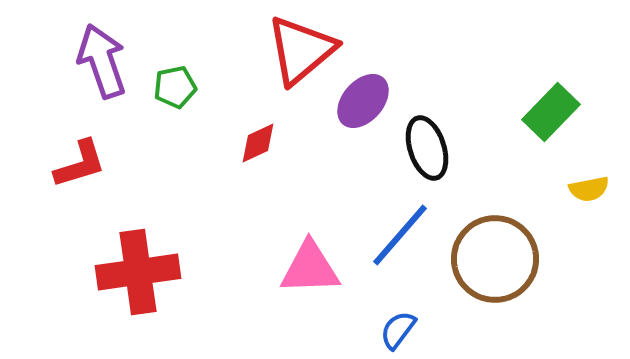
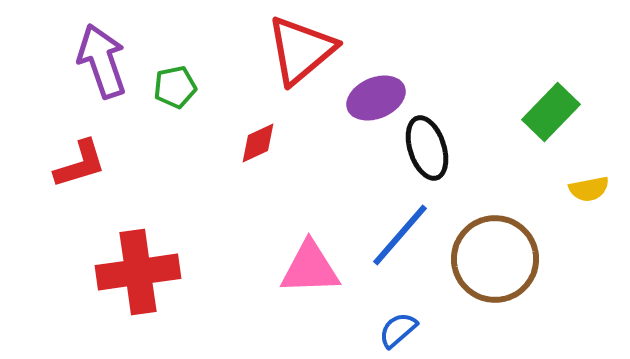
purple ellipse: moved 13 px right, 3 px up; rotated 26 degrees clockwise
blue semicircle: rotated 12 degrees clockwise
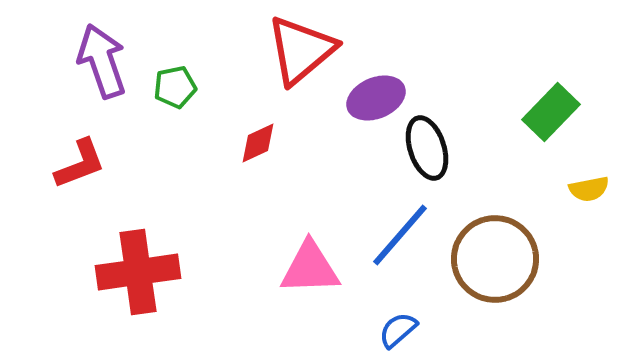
red L-shape: rotated 4 degrees counterclockwise
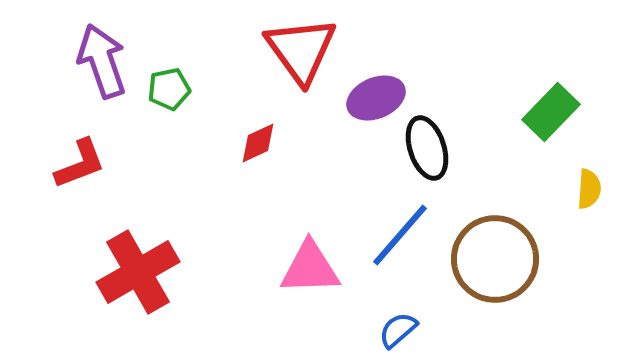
red triangle: rotated 26 degrees counterclockwise
green pentagon: moved 6 px left, 2 px down
yellow semicircle: rotated 75 degrees counterclockwise
red cross: rotated 22 degrees counterclockwise
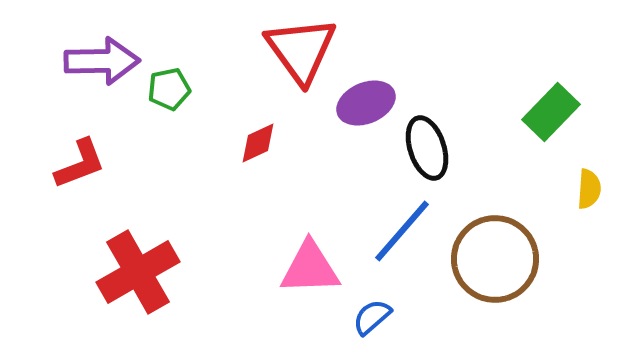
purple arrow: rotated 108 degrees clockwise
purple ellipse: moved 10 px left, 5 px down
blue line: moved 2 px right, 4 px up
blue semicircle: moved 26 px left, 13 px up
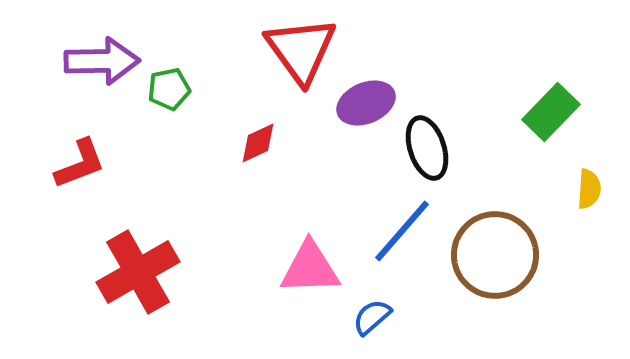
brown circle: moved 4 px up
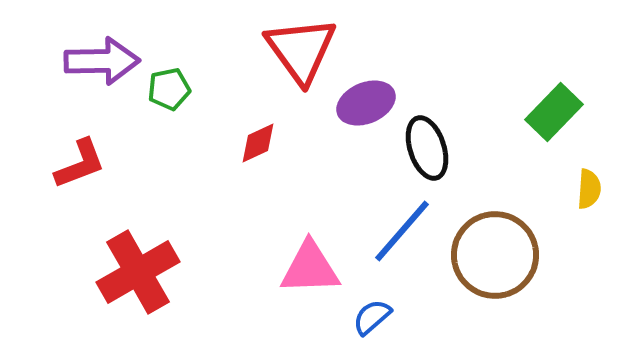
green rectangle: moved 3 px right
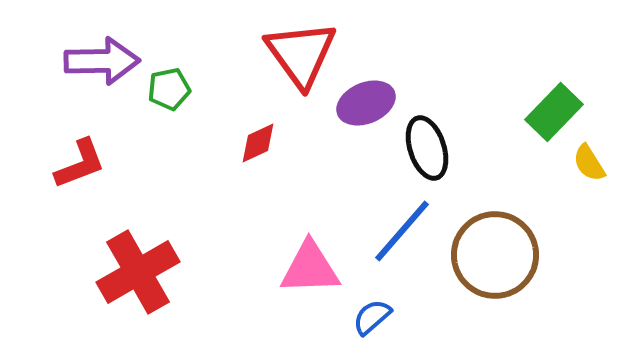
red triangle: moved 4 px down
yellow semicircle: moved 26 px up; rotated 144 degrees clockwise
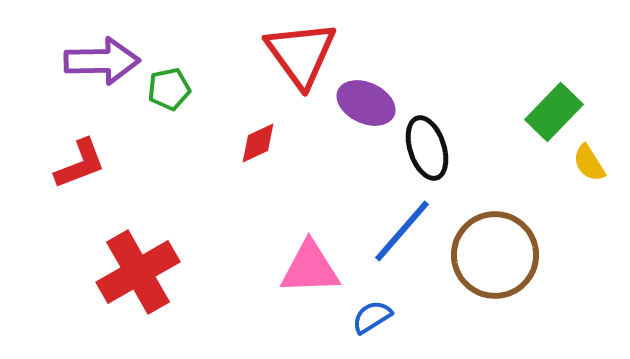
purple ellipse: rotated 48 degrees clockwise
blue semicircle: rotated 9 degrees clockwise
